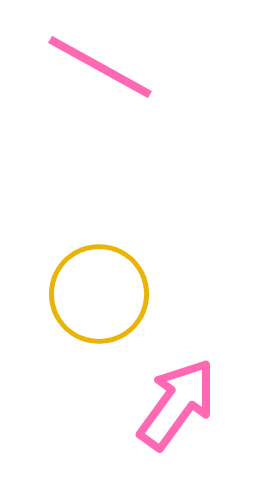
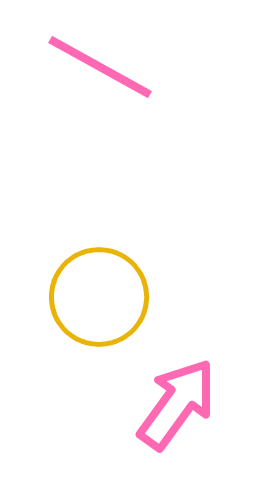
yellow circle: moved 3 px down
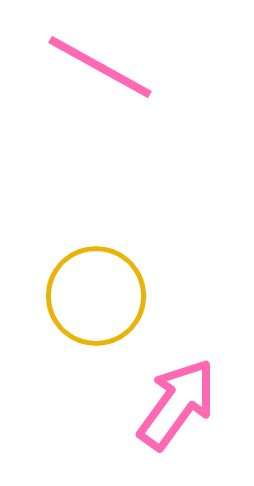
yellow circle: moved 3 px left, 1 px up
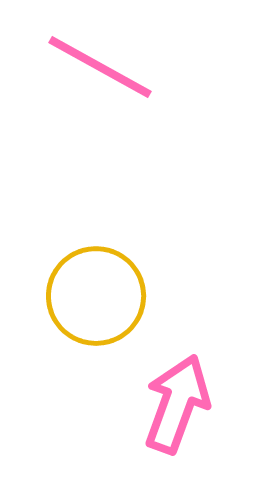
pink arrow: rotated 16 degrees counterclockwise
